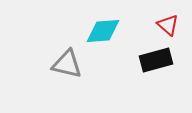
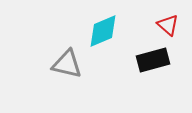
cyan diamond: rotated 18 degrees counterclockwise
black rectangle: moved 3 px left
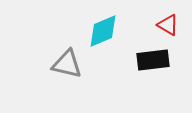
red triangle: rotated 10 degrees counterclockwise
black rectangle: rotated 8 degrees clockwise
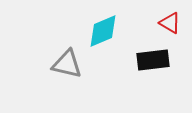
red triangle: moved 2 px right, 2 px up
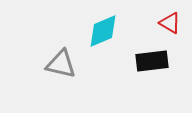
black rectangle: moved 1 px left, 1 px down
gray triangle: moved 6 px left
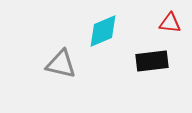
red triangle: rotated 25 degrees counterclockwise
